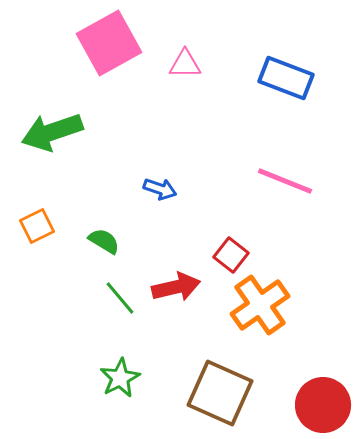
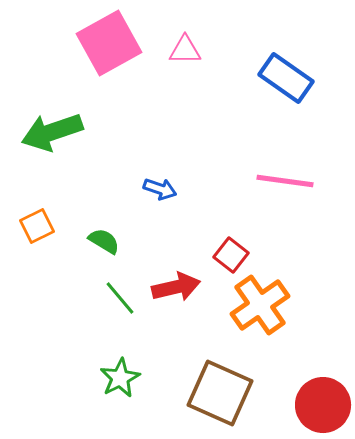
pink triangle: moved 14 px up
blue rectangle: rotated 14 degrees clockwise
pink line: rotated 14 degrees counterclockwise
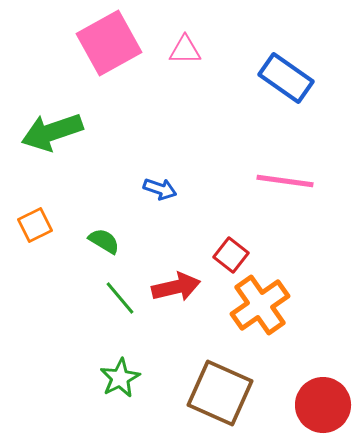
orange square: moved 2 px left, 1 px up
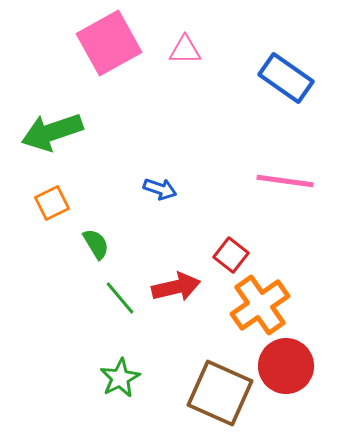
orange square: moved 17 px right, 22 px up
green semicircle: moved 8 px left, 3 px down; rotated 28 degrees clockwise
red circle: moved 37 px left, 39 px up
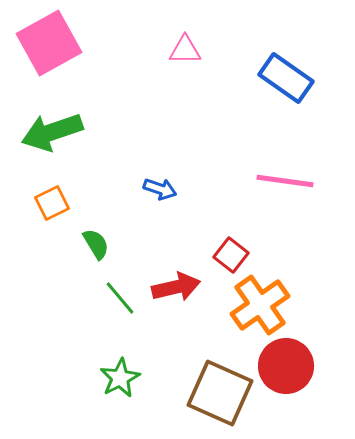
pink square: moved 60 px left
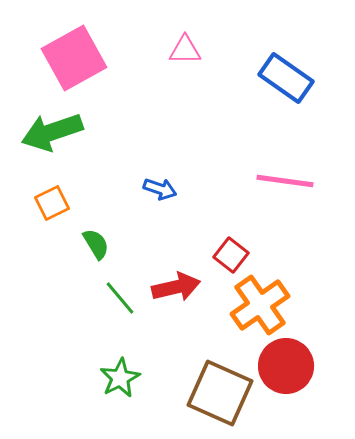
pink square: moved 25 px right, 15 px down
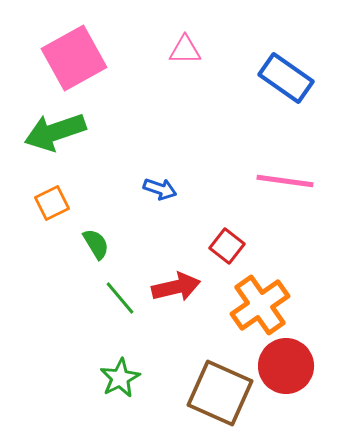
green arrow: moved 3 px right
red square: moved 4 px left, 9 px up
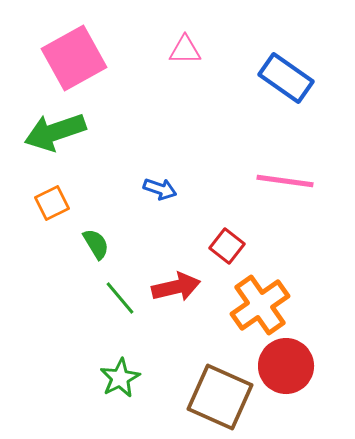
brown square: moved 4 px down
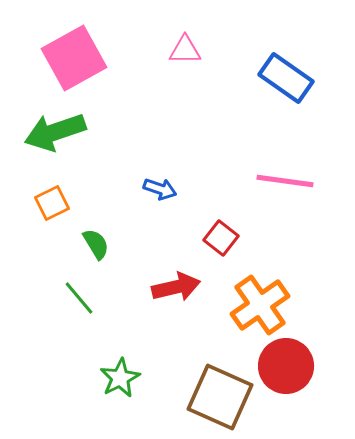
red square: moved 6 px left, 8 px up
green line: moved 41 px left
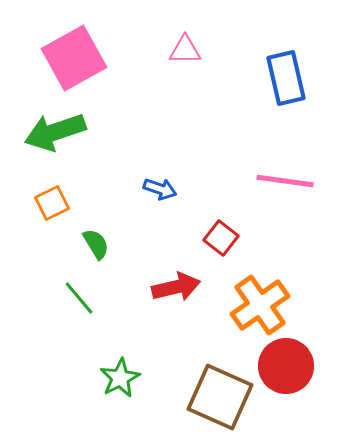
blue rectangle: rotated 42 degrees clockwise
